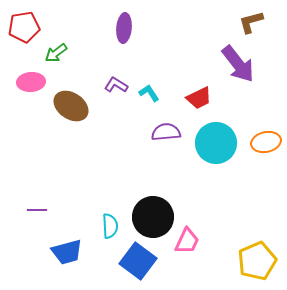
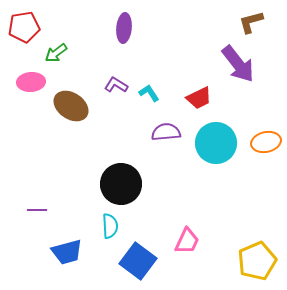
black circle: moved 32 px left, 33 px up
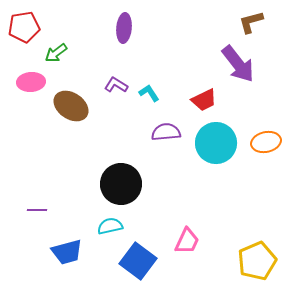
red trapezoid: moved 5 px right, 2 px down
cyan semicircle: rotated 100 degrees counterclockwise
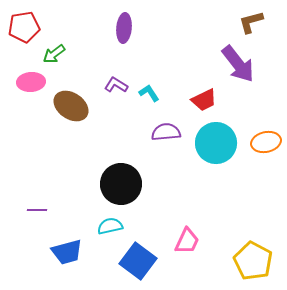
green arrow: moved 2 px left, 1 px down
yellow pentagon: moved 4 px left; rotated 21 degrees counterclockwise
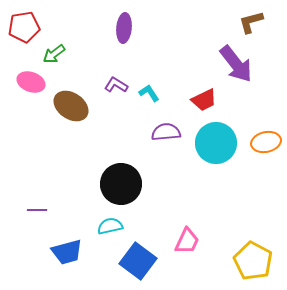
purple arrow: moved 2 px left
pink ellipse: rotated 24 degrees clockwise
